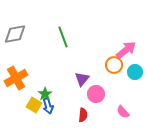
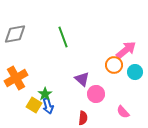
purple triangle: rotated 28 degrees counterclockwise
red semicircle: moved 3 px down
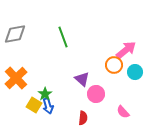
orange cross: rotated 15 degrees counterclockwise
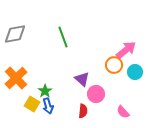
green star: moved 3 px up
yellow square: moved 2 px left, 1 px up
red semicircle: moved 7 px up
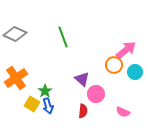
gray diamond: rotated 35 degrees clockwise
orange cross: rotated 10 degrees clockwise
pink semicircle: rotated 24 degrees counterclockwise
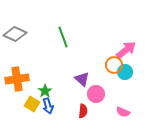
cyan circle: moved 10 px left
orange cross: moved 1 px right, 1 px down; rotated 25 degrees clockwise
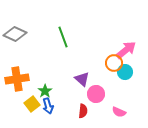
orange circle: moved 2 px up
yellow square: rotated 21 degrees clockwise
pink semicircle: moved 4 px left
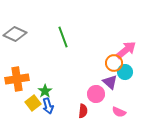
purple triangle: moved 28 px right, 3 px down
yellow square: moved 1 px right, 1 px up
